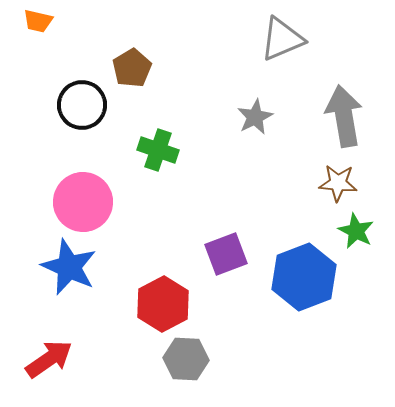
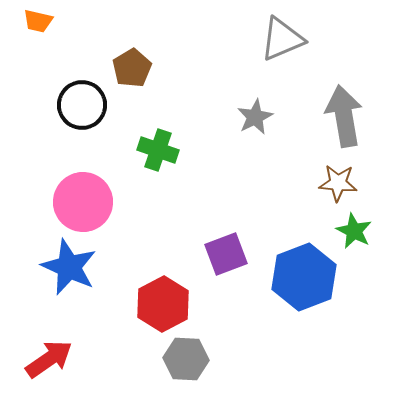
green star: moved 2 px left
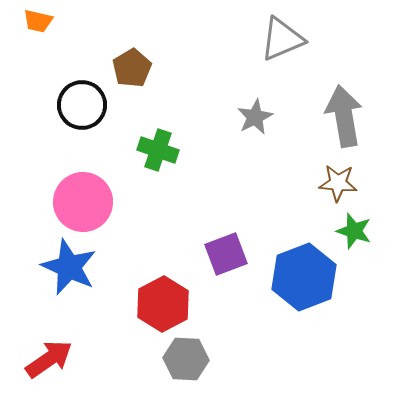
green star: rotated 9 degrees counterclockwise
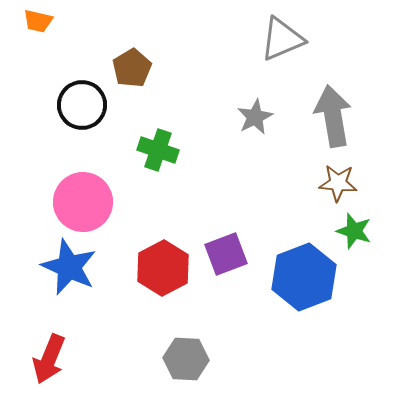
gray arrow: moved 11 px left
red hexagon: moved 36 px up
red arrow: rotated 147 degrees clockwise
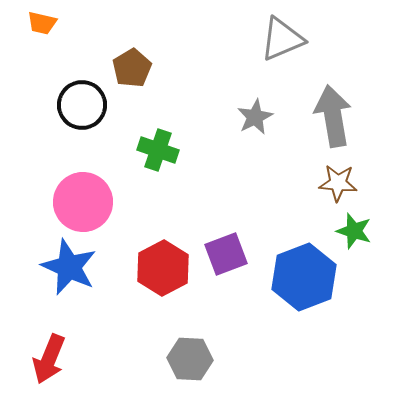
orange trapezoid: moved 4 px right, 2 px down
gray hexagon: moved 4 px right
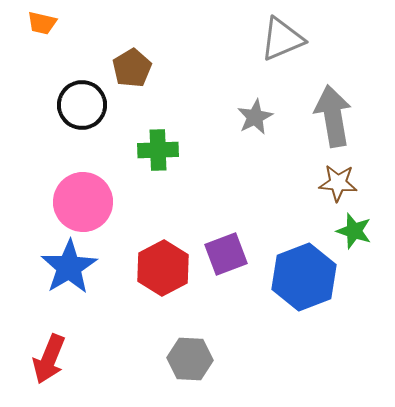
green cross: rotated 21 degrees counterclockwise
blue star: rotated 16 degrees clockwise
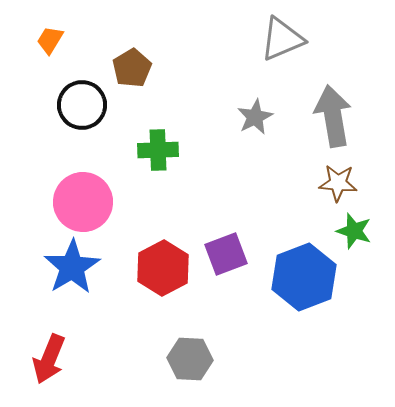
orange trapezoid: moved 8 px right, 17 px down; rotated 108 degrees clockwise
blue star: moved 3 px right
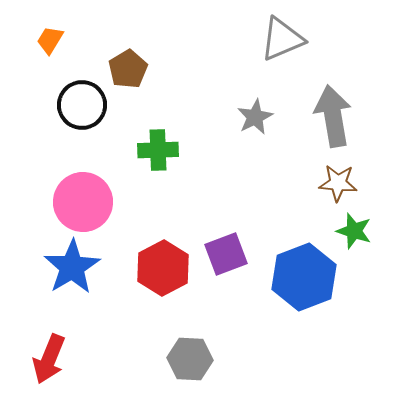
brown pentagon: moved 4 px left, 1 px down
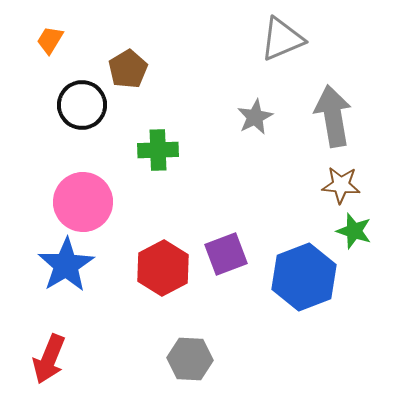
brown star: moved 3 px right, 2 px down
blue star: moved 6 px left, 2 px up
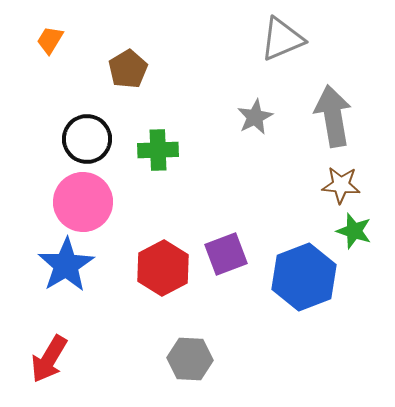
black circle: moved 5 px right, 34 px down
red arrow: rotated 9 degrees clockwise
